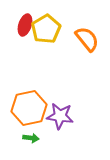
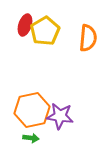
yellow pentagon: moved 1 px left, 2 px down
orange semicircle: moved 1 px right, 1 px up; rotated 44 degrees clockwise
orange hexagon: moved 3 px right, 2 px down
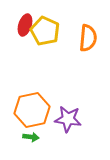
yellow pentagon: rotated 16 degrees counterclockwise
purple star: moved 8 px right, 3 px down
green arrow: moved 1 px up
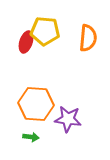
red ellipse: moved 1 px right, 17 px down
yellow pentagon: rotated 20 degrees counterclockwise
orange hexagon: moved 4 px right, 6 px up; rotated 16 degrees clockwise
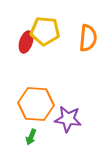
green arrow: rotated 105 degrees clockwise
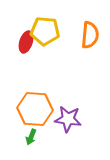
orange semicircle: moved 2 px right, 3 px up
orange hexagon: moved 1 px left, 5 px down
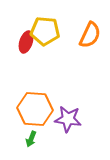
orange semicircle: rotated 20 degrees clockwise
green arrow: moved 2 px down
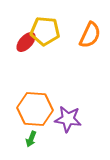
red ellipse: rotated 25 degrees clockwise
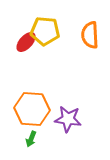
orange semicircle: rotated 152 degrees clockwise
orange hexagon: moved 3 px left
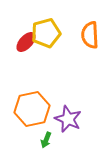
yellow pentagon: moved 1 px right, 2 px down; rotated 20 degrees counterclockwise
orange hexagon: rotated 16 degrees counterclockwise
purple star: rotated 16 degrees clockwise
green arrow: moved 15 px right, 1 px down
